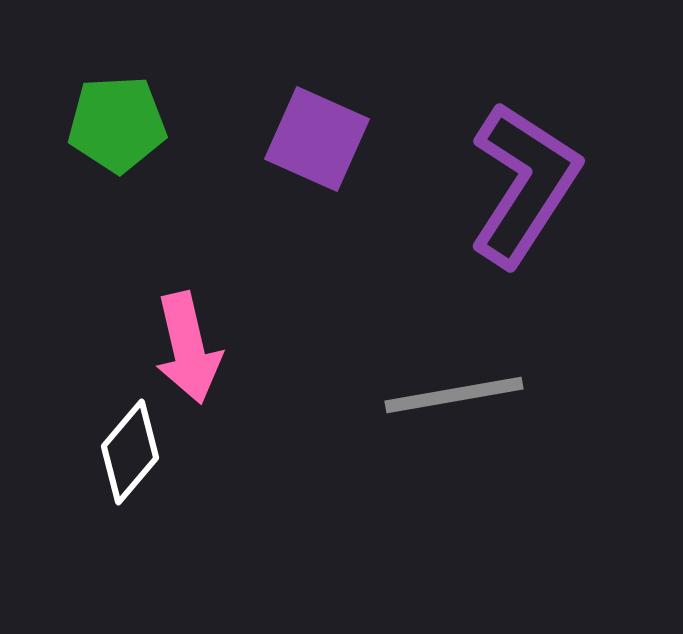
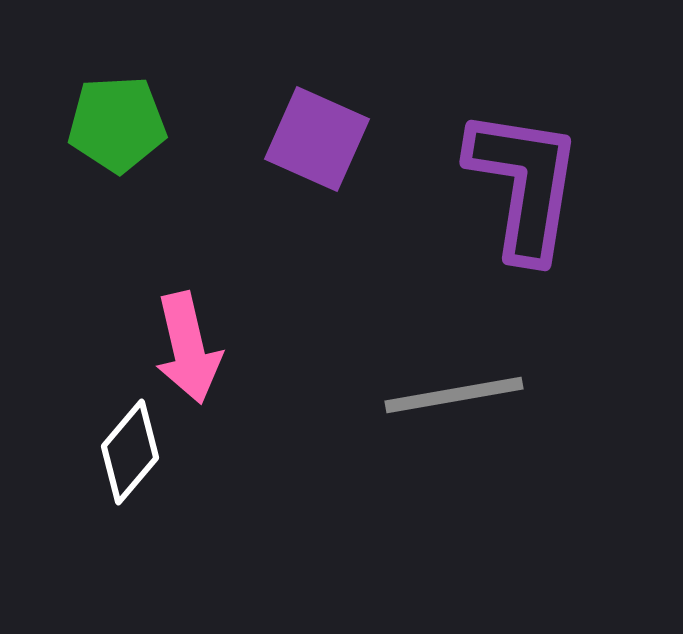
purple L-shape: rotated 24 degrees counterclockwise
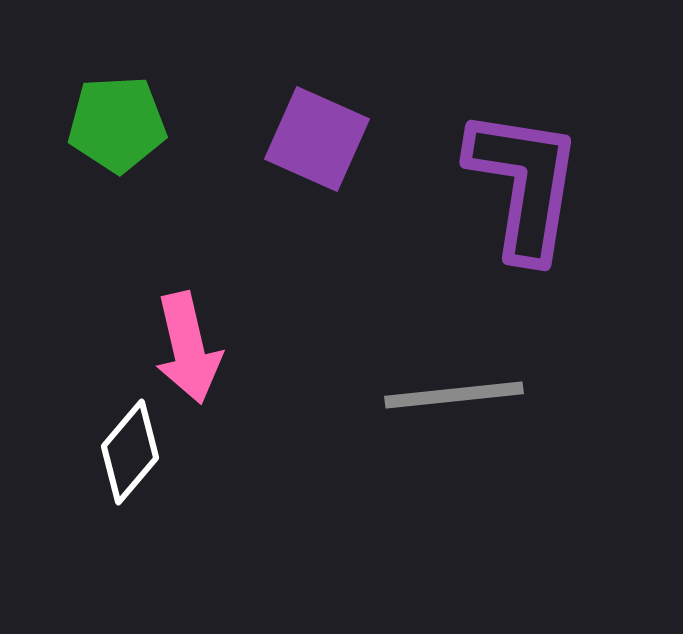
gray line: rotated 4 degrees clockwise
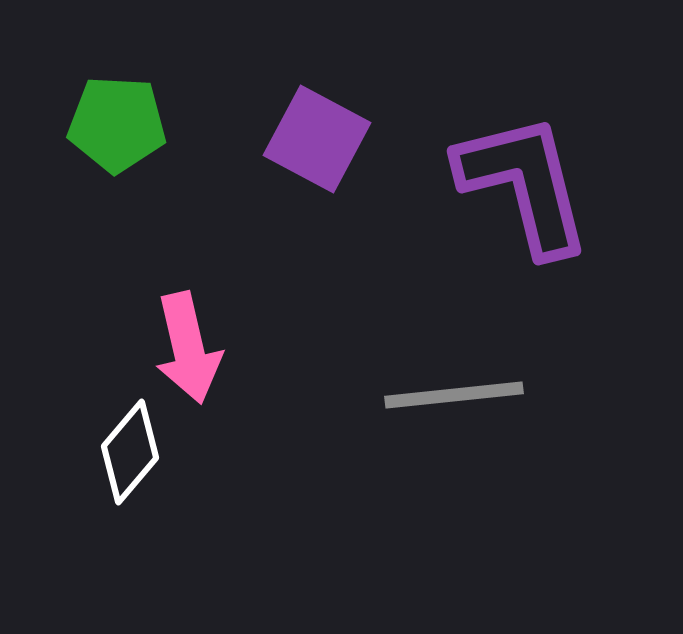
green pentagon: rotated 6 degrees clockwise
purple square: rotated 4 degrees clockwise
purple L-shape: rotated 23 degrees counterclockwise
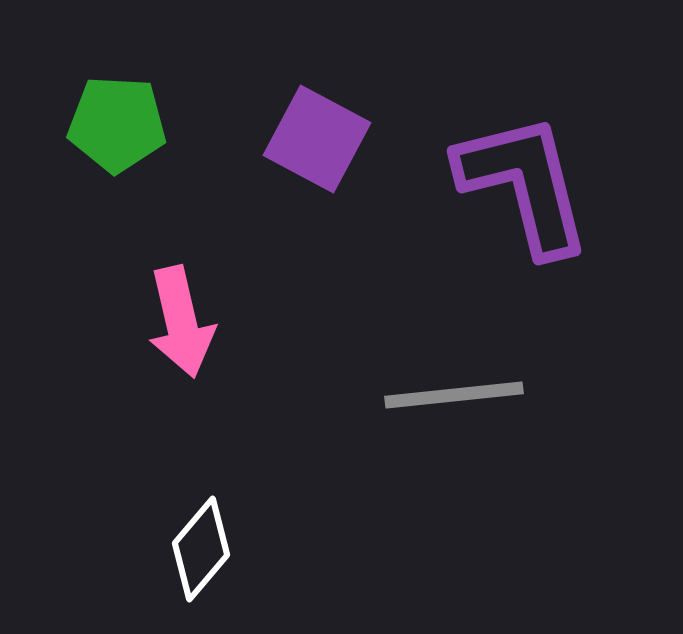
pink arrow: moved 7 px left, 26 px up
white diamond: moved 71 px right, 97 px down
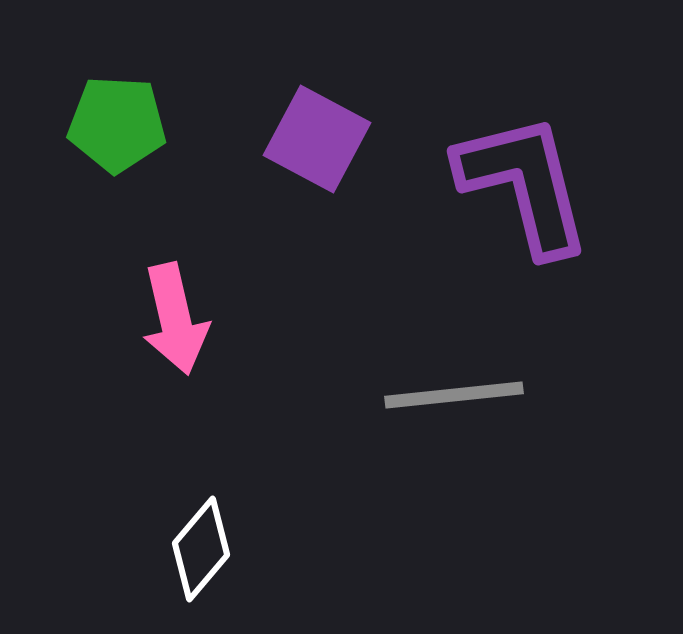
pink arrow: moved 6 px left, 3 px up
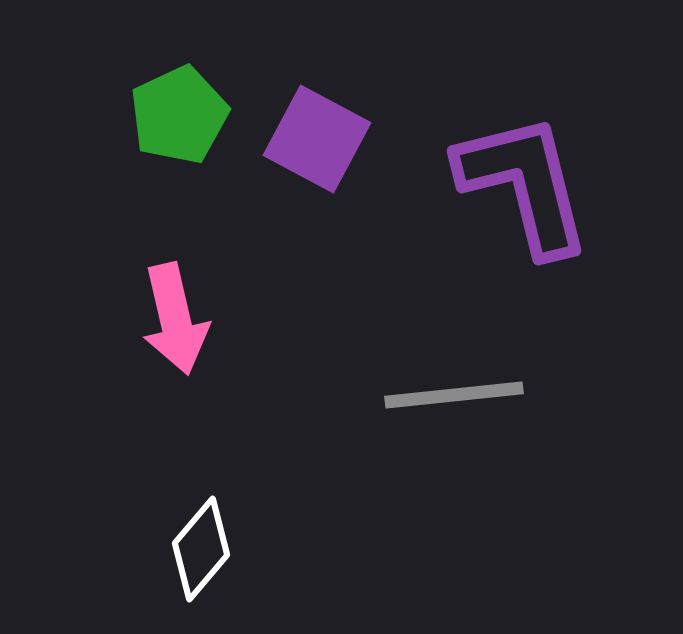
green pentagon: moved 62 px right, 9 px up; rotated 28 degrees counterclockwise
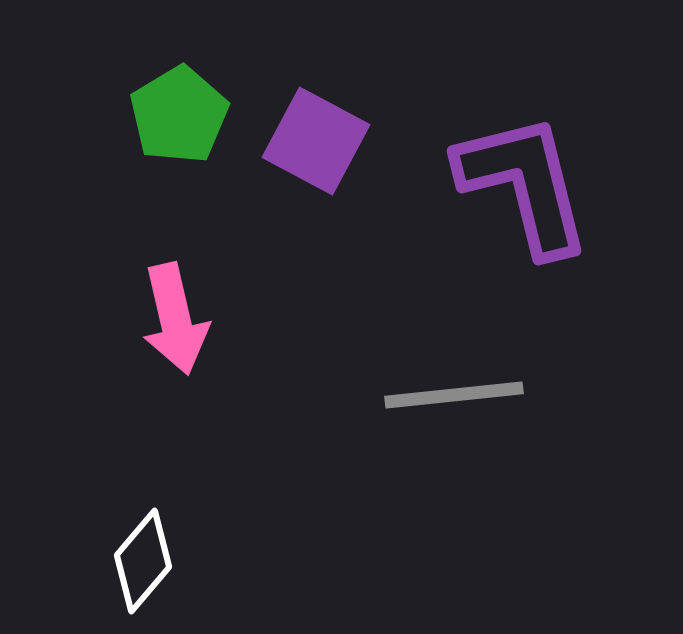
green pentagon: rotated 6 degrees counterclockwise
purple square: moved 1 px left, 2 px down
white diamond: moved 58 px left, 12 px down
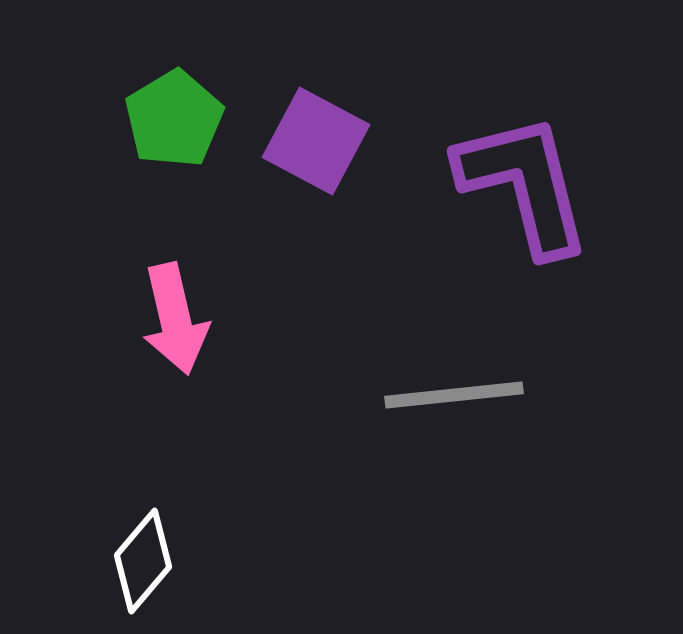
green pentagon: moved 5 px left, 4 px down
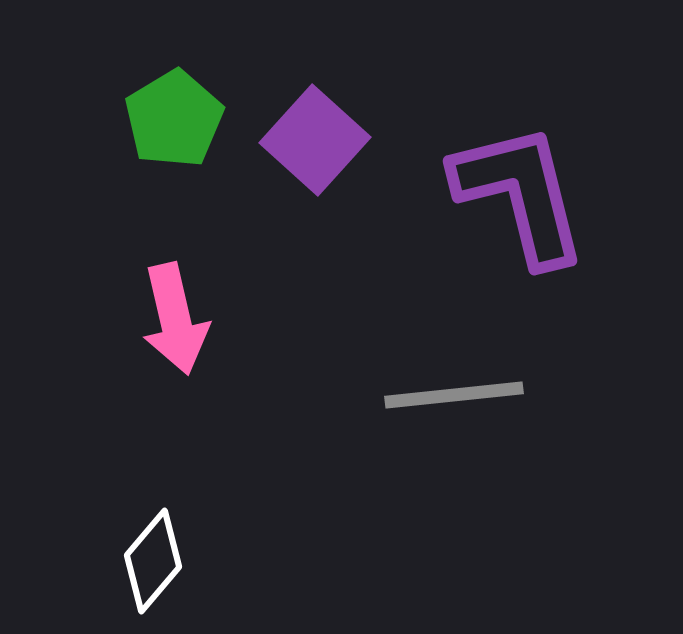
purple square: moved 1 px left, 1 px up; rotated 14 degrees clockwise
purple L-shape: moved 4 px left, 10 px down
white diamond: moved 10 px right
